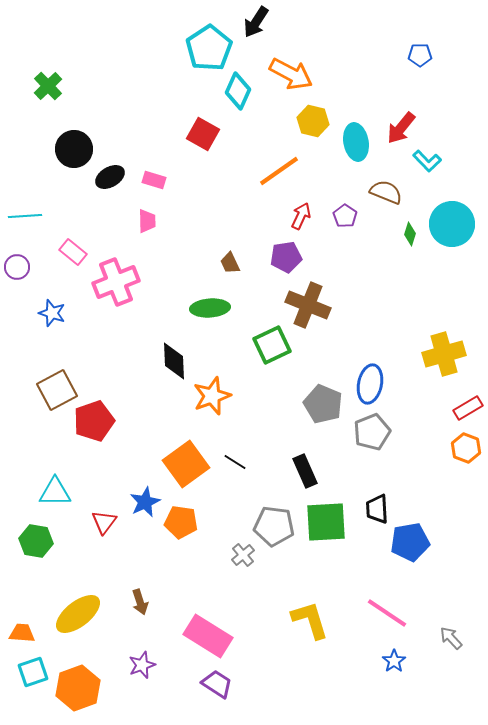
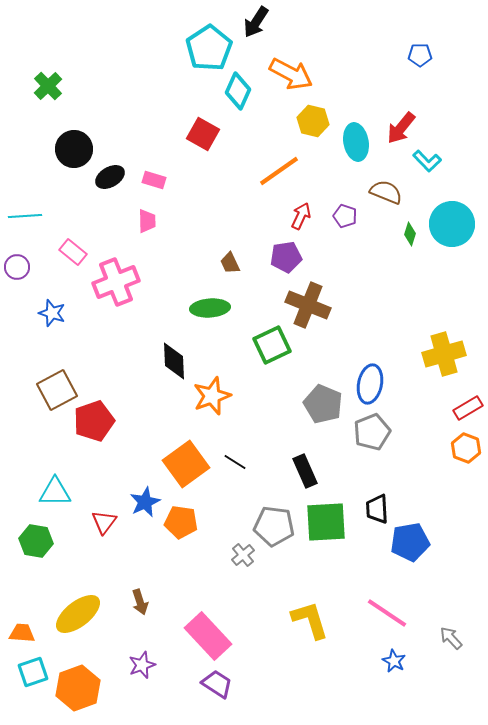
purple pentagon at (345, 216): rotated 15 degrees counterclockwise
pink rectangle at (208, 636): rotated 15 degrees clockwise
blue star at (394, 661): rotated 10 degrees counterclockwise
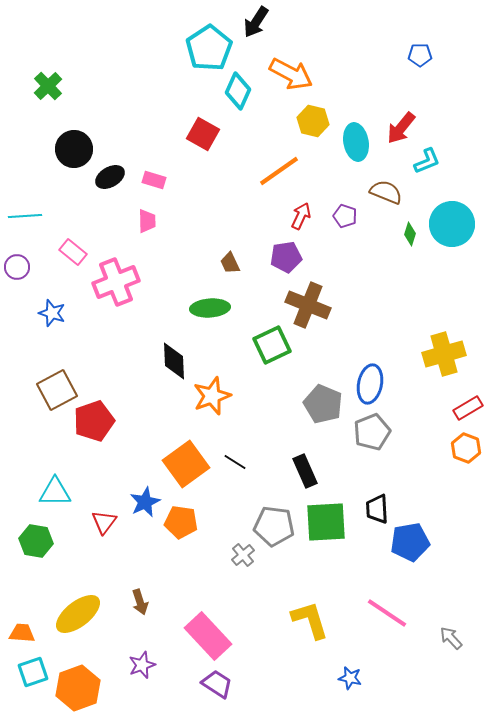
cyan L-shape at (427, 161): rotated 68 degrees counterclockwise
blue star at (394, 661): moved 44 px left, 17 px down; rotated 15 degrees counterclockwise
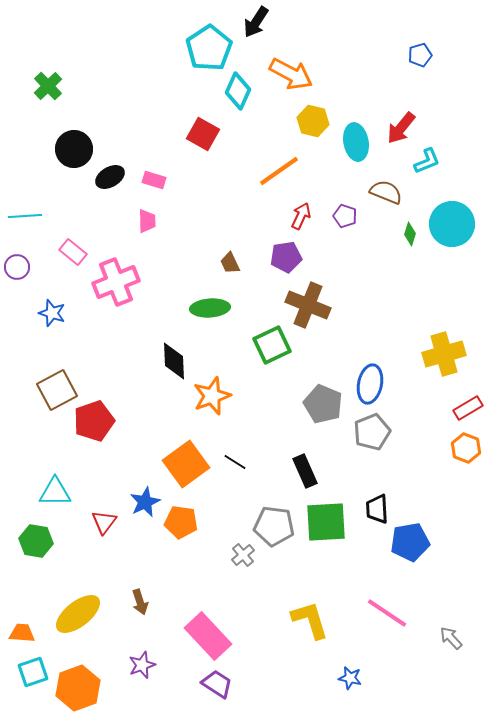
blue pentagon at (420, 55): rotated 15 degrees counterclockwise
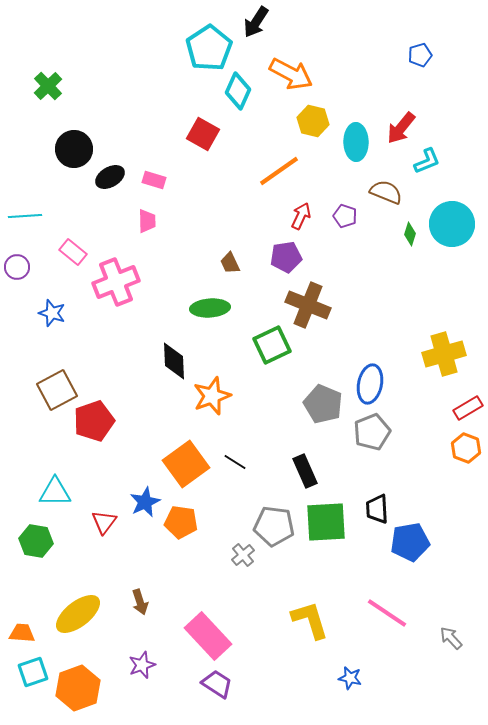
cyan ellipse at (356, 142): rotated 9 degrees clockwise
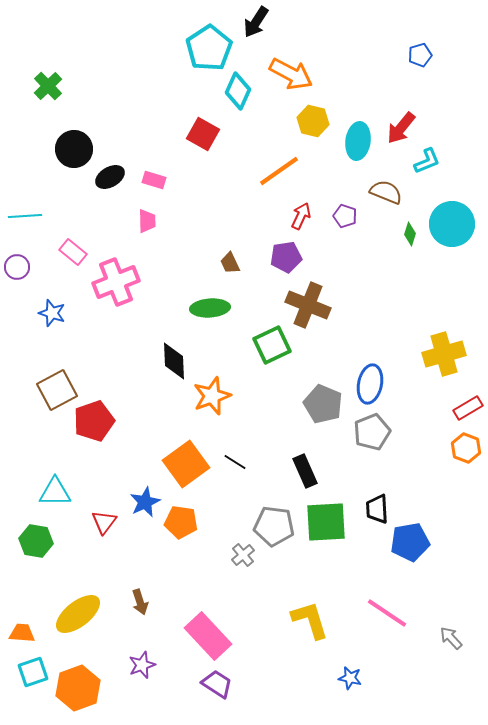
cyan ellipse at (356, 142): moved 2 px right, 1 px up; rotated 9 degrees clockwise
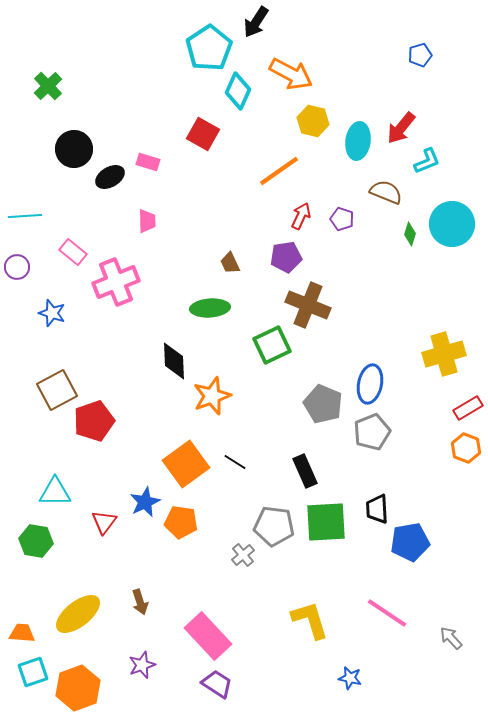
pink rectangle at (154, 180): moved 6 px left, 18 px up
purple pentagon at (345, 216): moved 3 px left, 3 px down
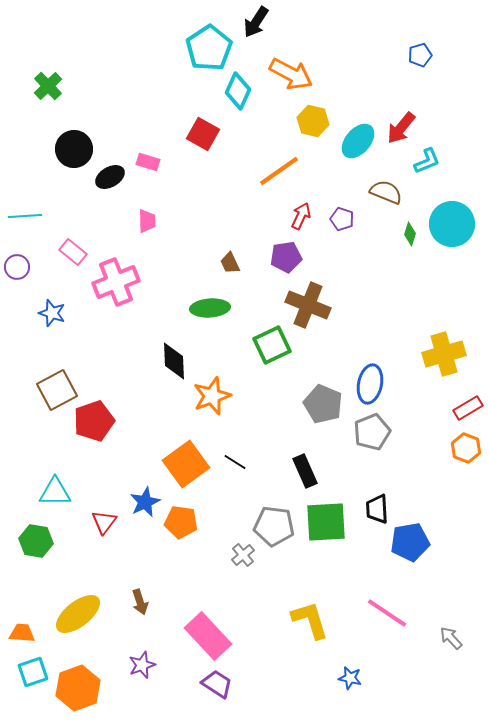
cyan ellipse at (358, 141): rotated 33 degrees clockwise
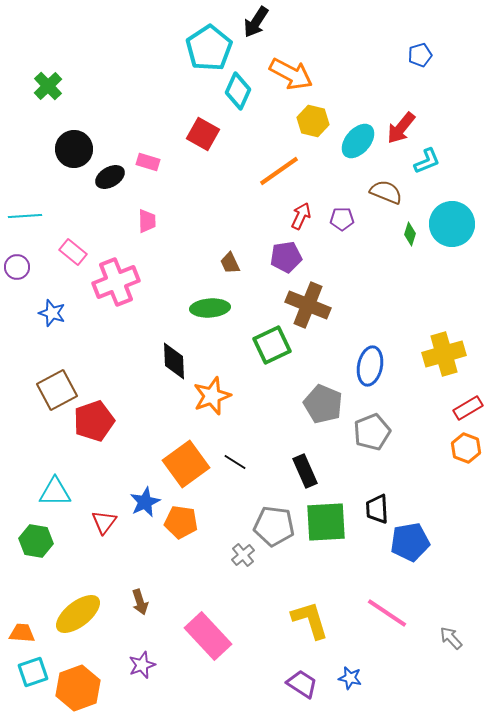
purple pentagon at (342, 219): rotated 20 degrees counterclockwise
blue ellipse at (370, 384): moved 18 px up
purple trapezoid at (217, 684): moved 85 px right
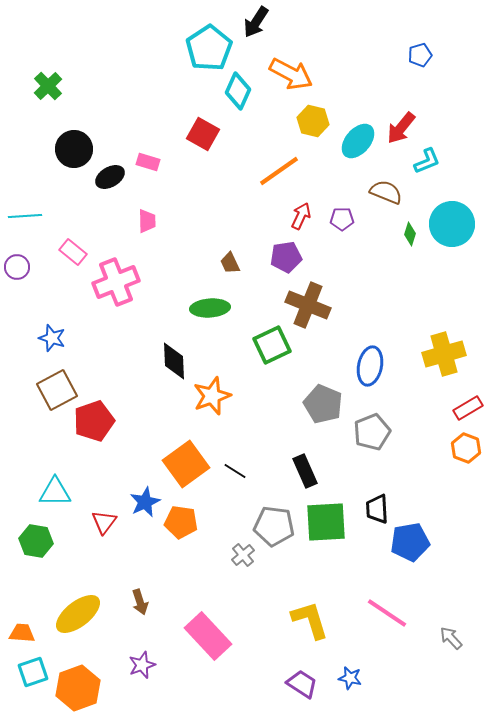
blue star at (52, 313): moved 25 px down
black line at (235, 462): moved 9 px down
